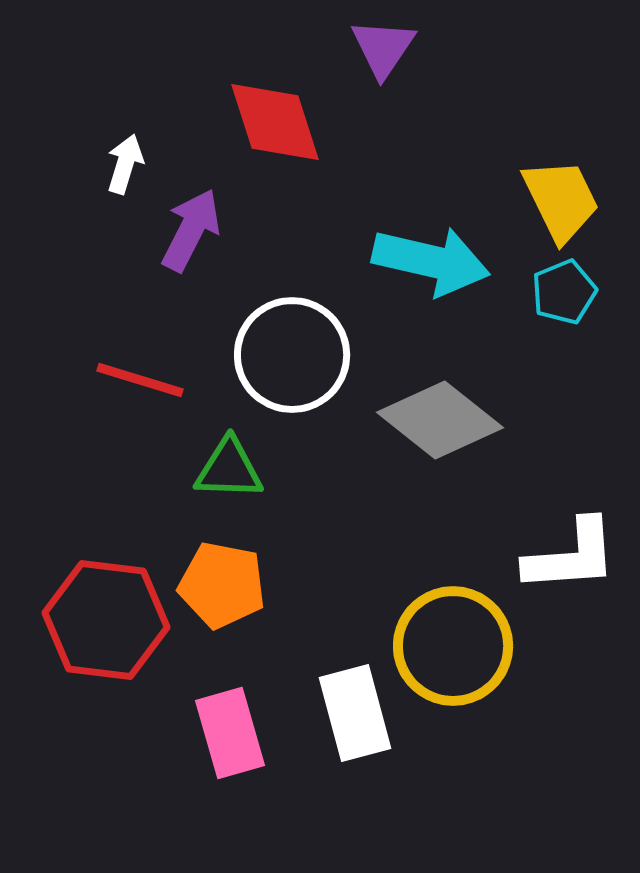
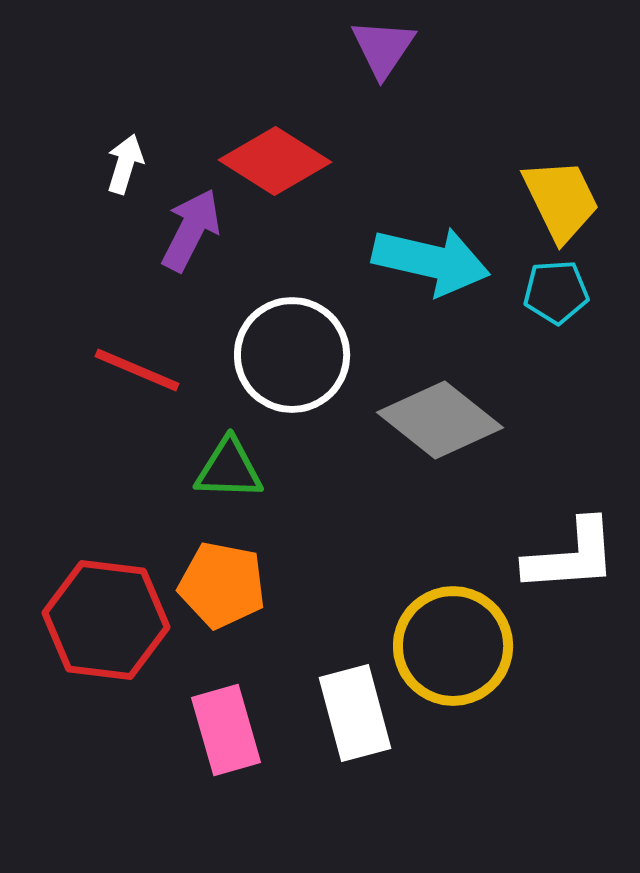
red diamond: moved 39 px down; rotated 40 degrees counterclockwise
cyan pentagon: moved 8 px left; rotated 18 degrees clockwise
red line: moved 3 px left, 10 px up; rotated 6 degrees clockwise
pink rectangle: moved 4 px left, 3 px up
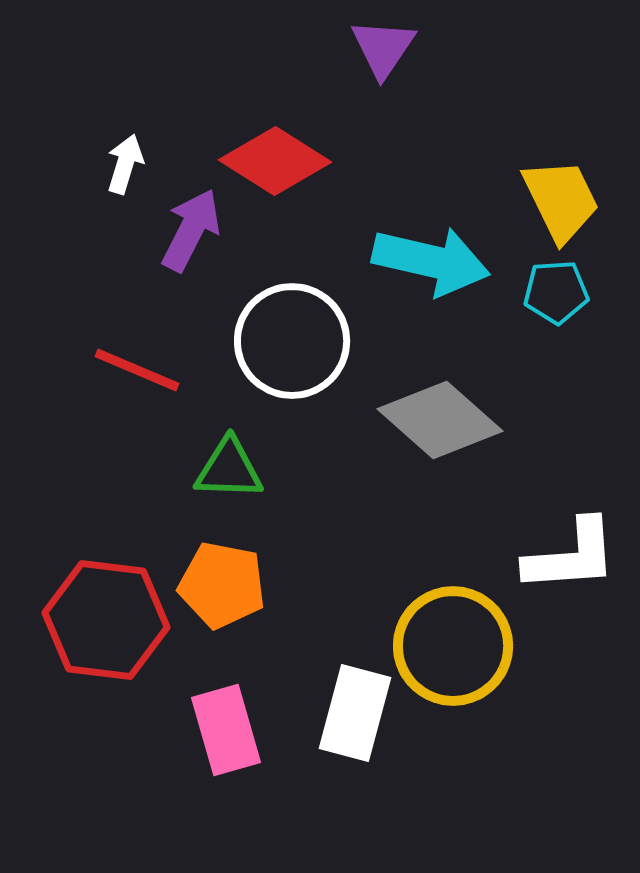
white circle: moved 14 px up
gray diamond: rotated 3 degrees clockwise
white rectangle: rotated 30 degrees clockwise
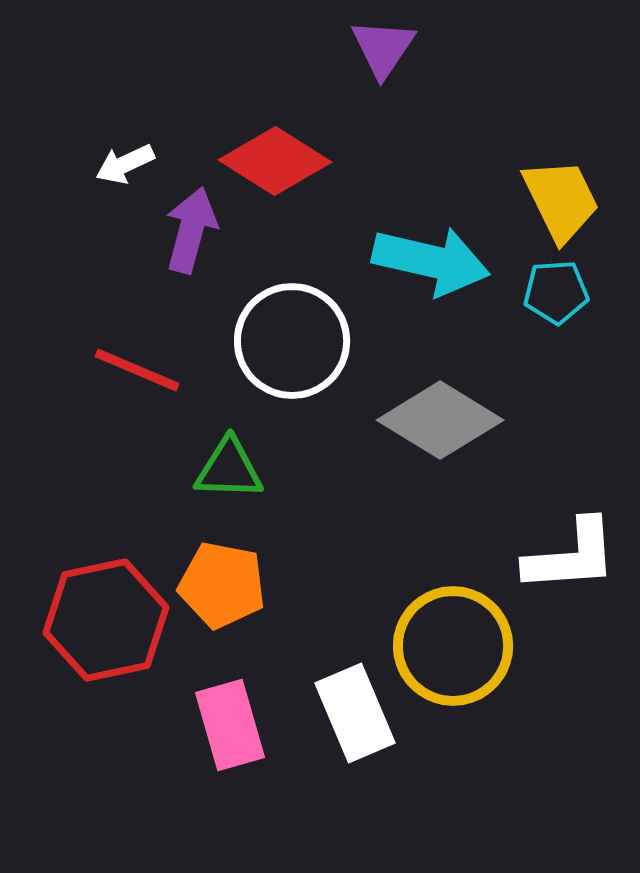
white arrow: rotated 132 degrees counterclockwise
purple arrow: rotated 12 degrees counterclockwise
gray diamond: rotated 10 degrees counterclockwise
red hexagon: rotated 19 degrees counterclockwise
white rectangle: rotated 38 degrees counterclockwise
pink rectangle: moved 4 px right, 5 px up
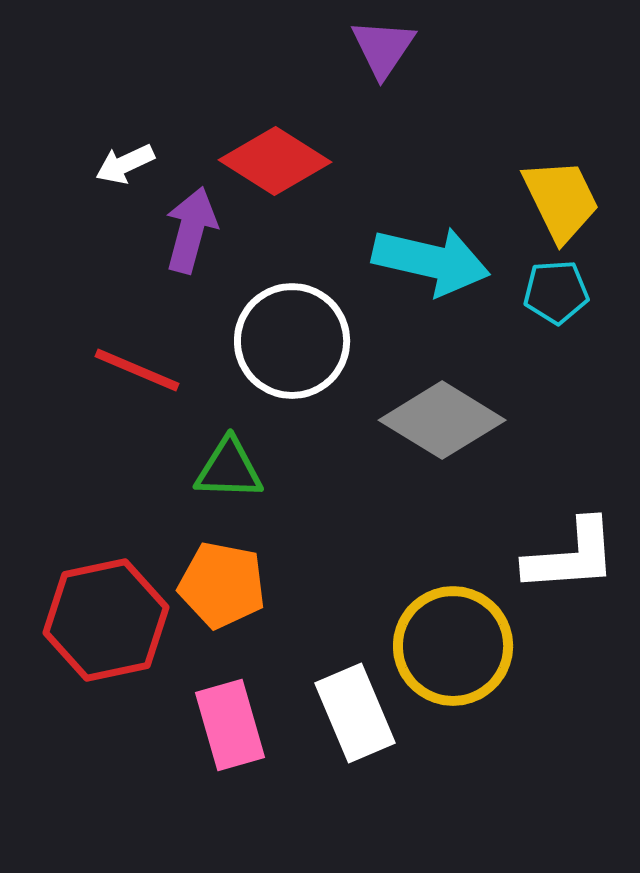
gray diamond: moved 2 px right
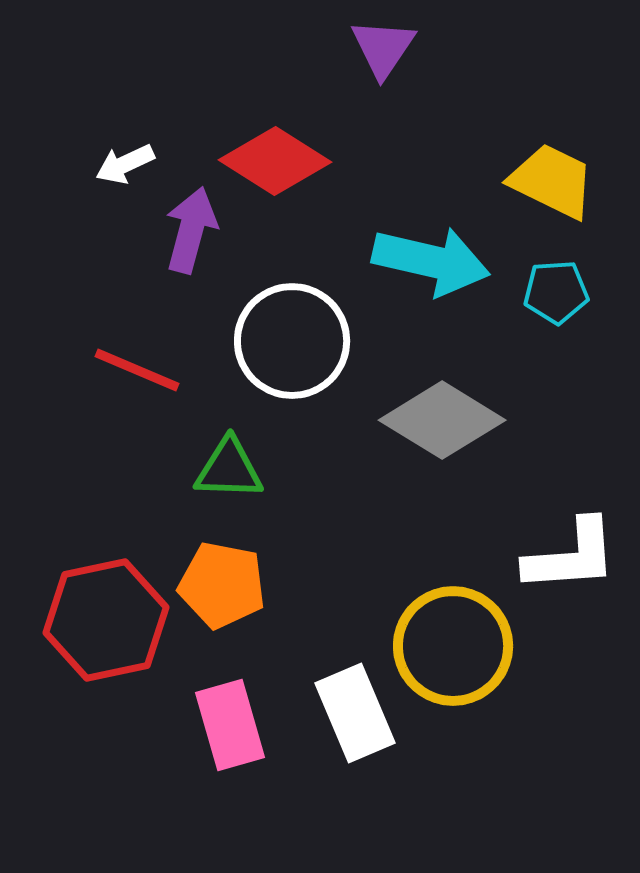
yellow trapezoid: moved 9 px left, 19 px up; rotated 38 degrees counterclockwise
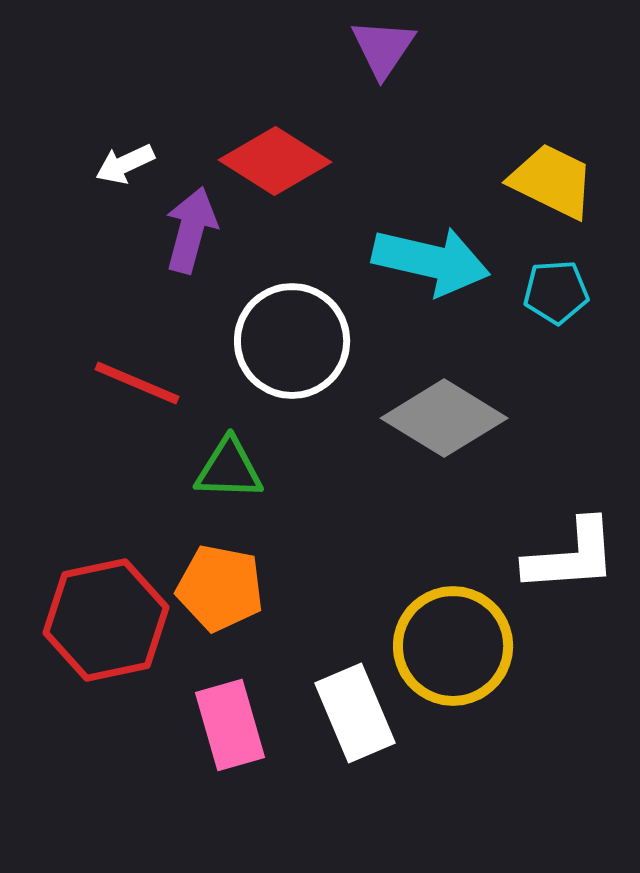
red line: moved 13 px down
gray diamond: moved 2 px right, 2 px up
orange pentagon: moved 2 px left, 3 px down
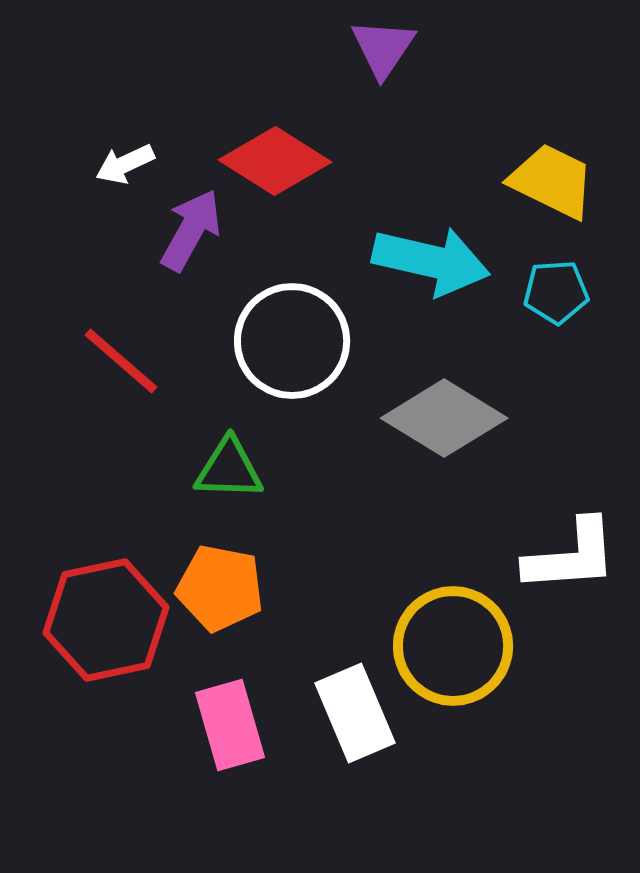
purple arrow: rotated 14 degrees clockwise
red line: moved 16 px left, 22 px up; rotated 18 degrees clockwise
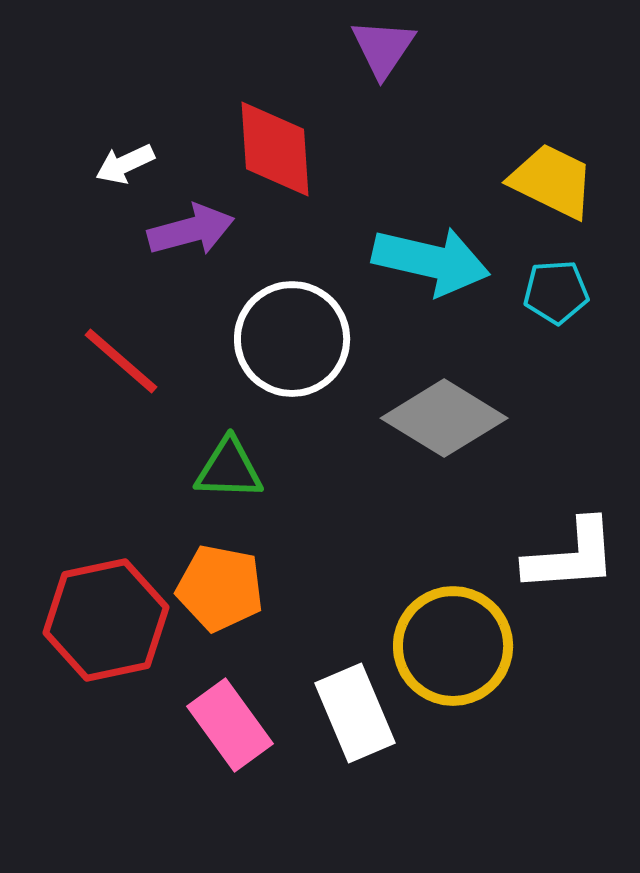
red diamond: moved 12 px up; rotated 54 degrees clockwise
purple arrow: rotated 46 degrees clockwise
white circle: moved 2 px up
pink rectangle: rotated 20 degrees counterclockwise
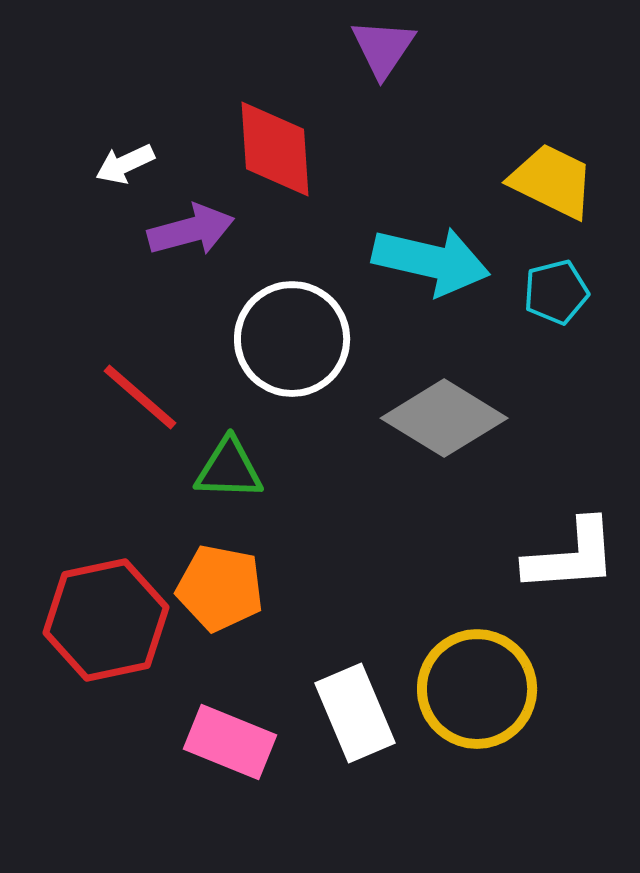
cyan pentagon: rotated 10 degrees counterclockwise
red line: moved 19 px right, 36 px down
yellow circle: moved 24 px right, 43 px down
pink rectangle: moved 17 px down; rotated 32 degrees counterclockwise
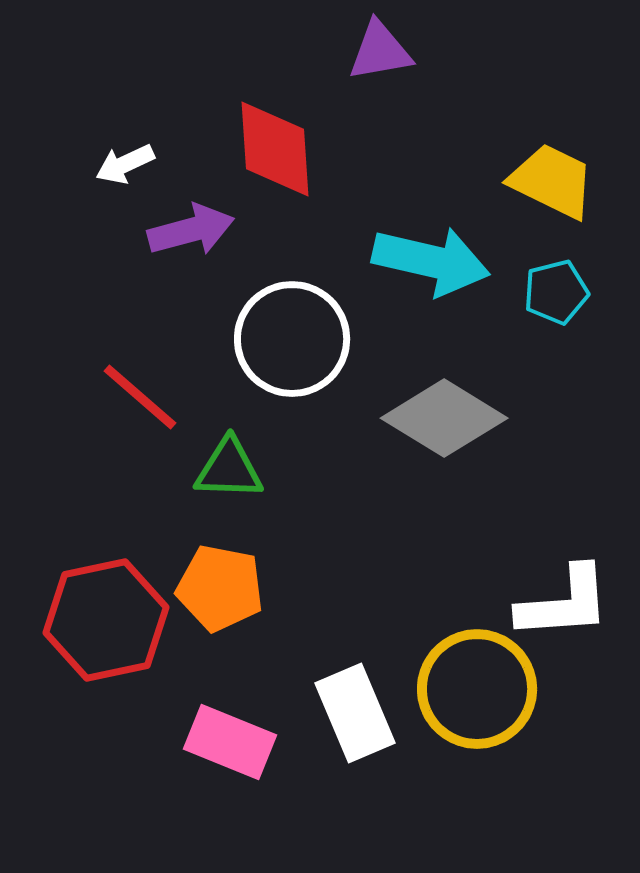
purple triangle: moved 3 px left, 3 px down; rotated 46 degrees clockwise
white L-shape: moved 7 px left, 47 px down
